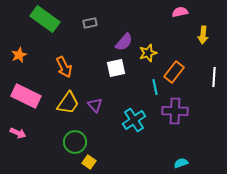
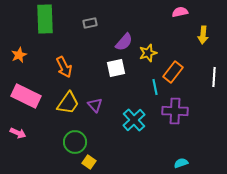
green rectangle: rotated 52 degrees clockwise
orange rectangle: moved 1 px left
cyan cross: rotated 10 degrees counterclockwise
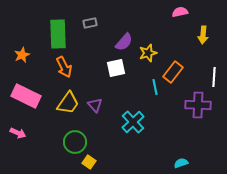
green rectangle: moved 13 px right, 15 px down
orange star: moved 3 px right
purple cross: moved 23 px right, 6 px up
cyan cross: moved 1 px left, 2 px down
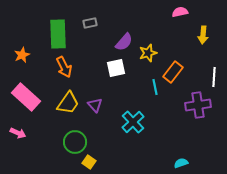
pink rectangle: moved 1 px down; rotated 16 degrees clockwise
purple cross: rotated 10 degrees counterclockwise
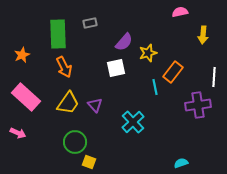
yellow square: rotated 16 degrees counterclockwise
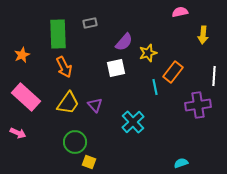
white line: moved 1 px up
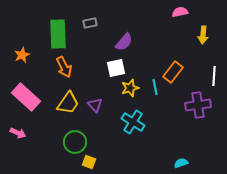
yellow star: moved 18 px left, 35 px down
cyan cross: rotated 15 degrees counterclockwise
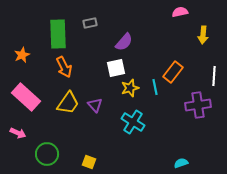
green circle: moved 28 px left, 12 px down
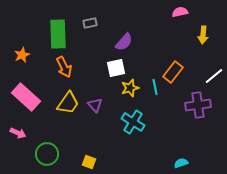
white line: rotated 48 degrees clockwise
